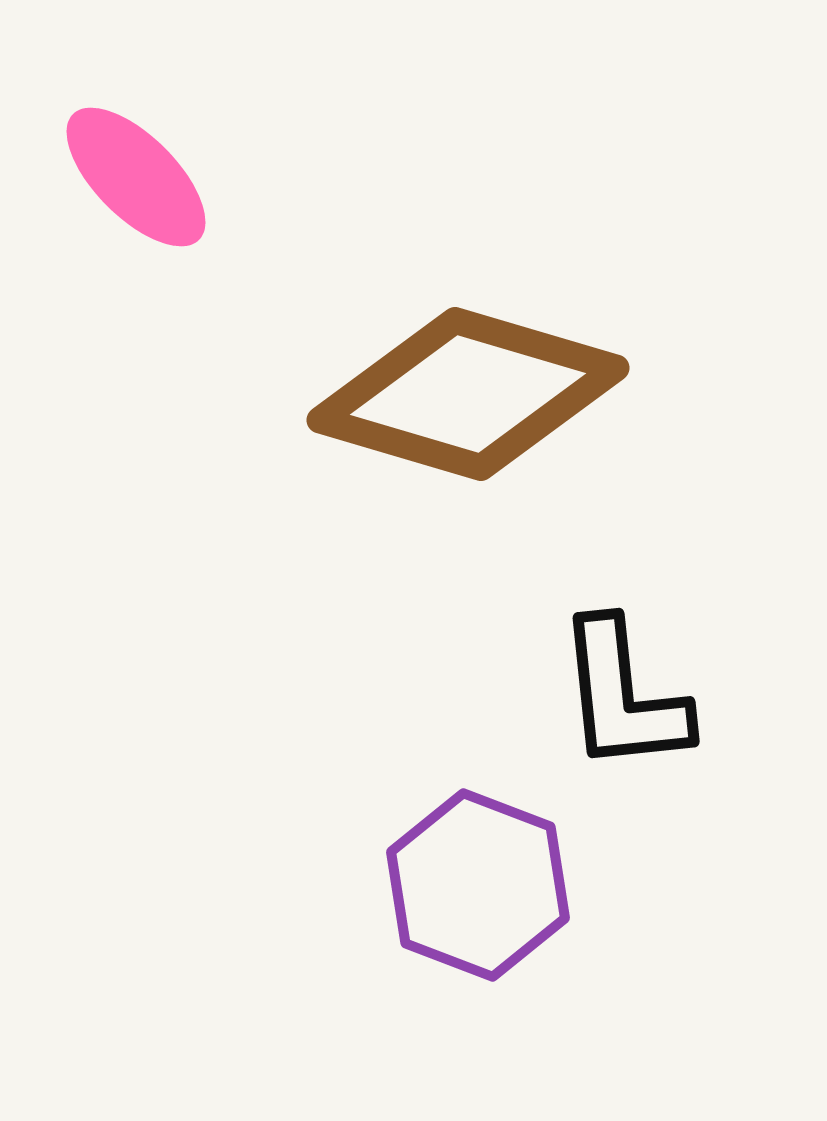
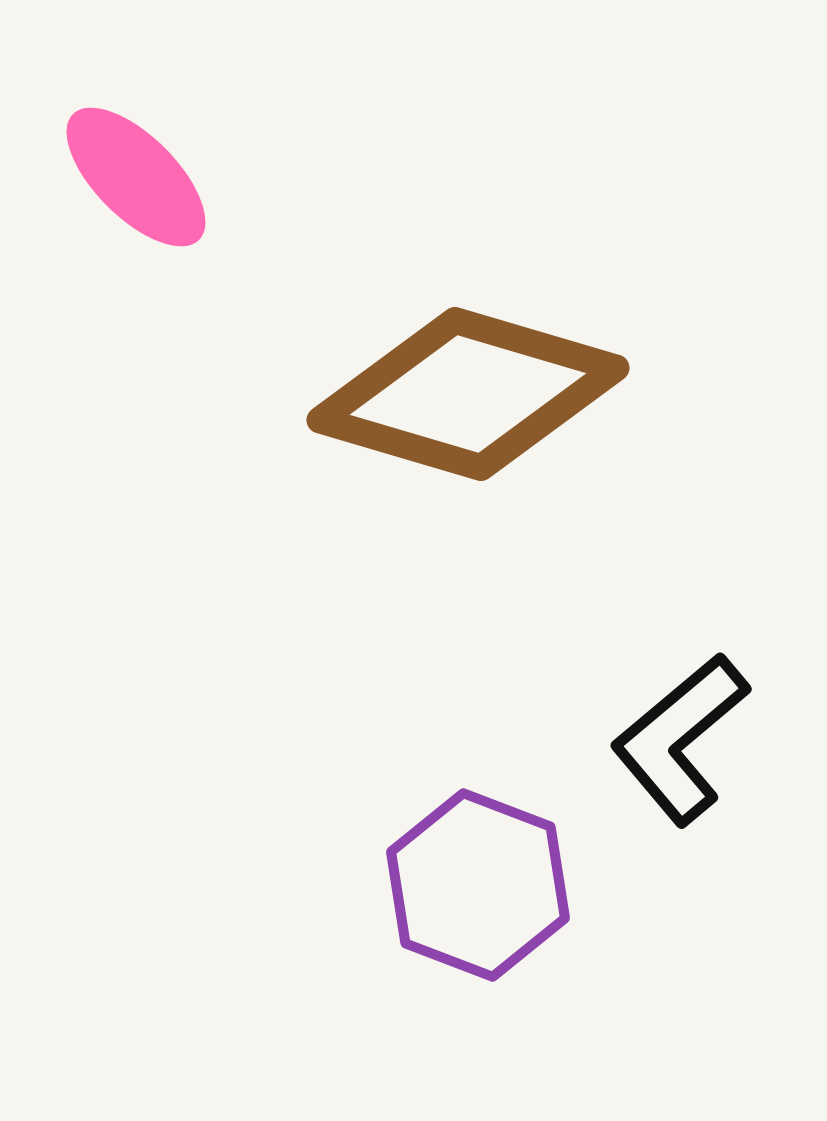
black L-shape: moved 57 px right, 43 px down; rotated 56 degrees clockwise
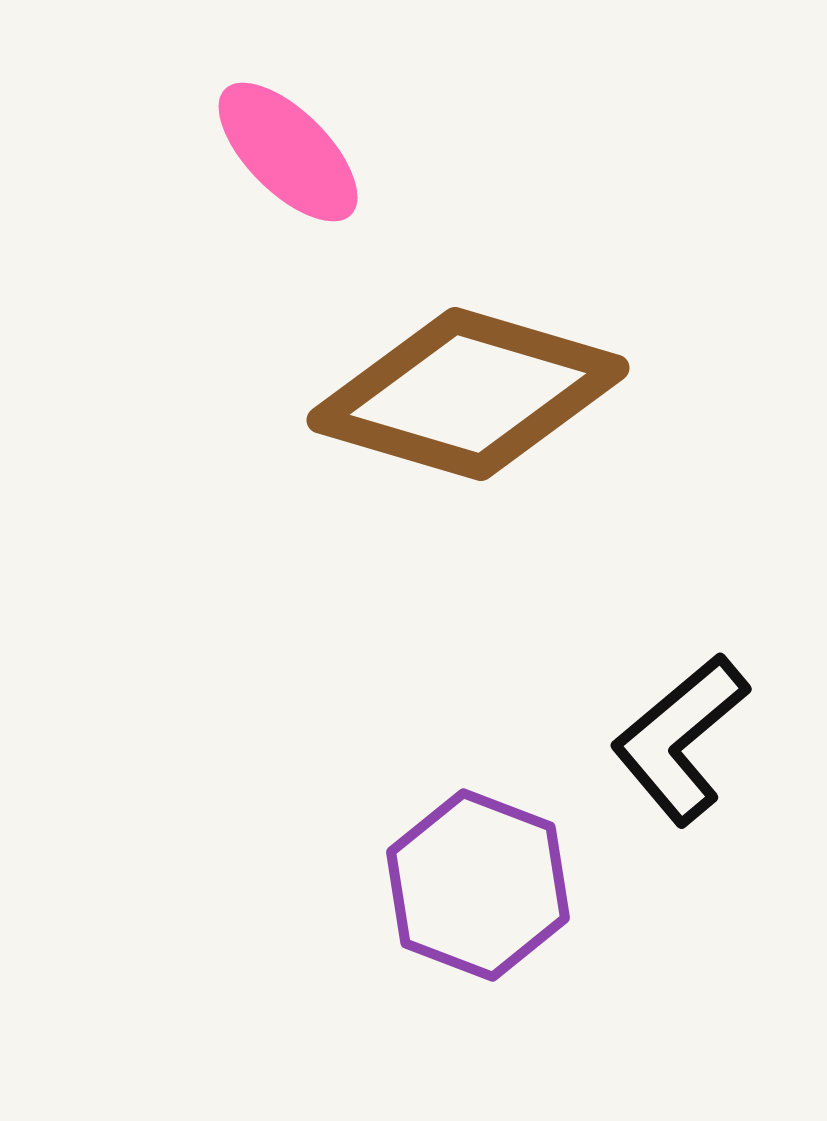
pink ellipse: moved 152 px right, 25 px up
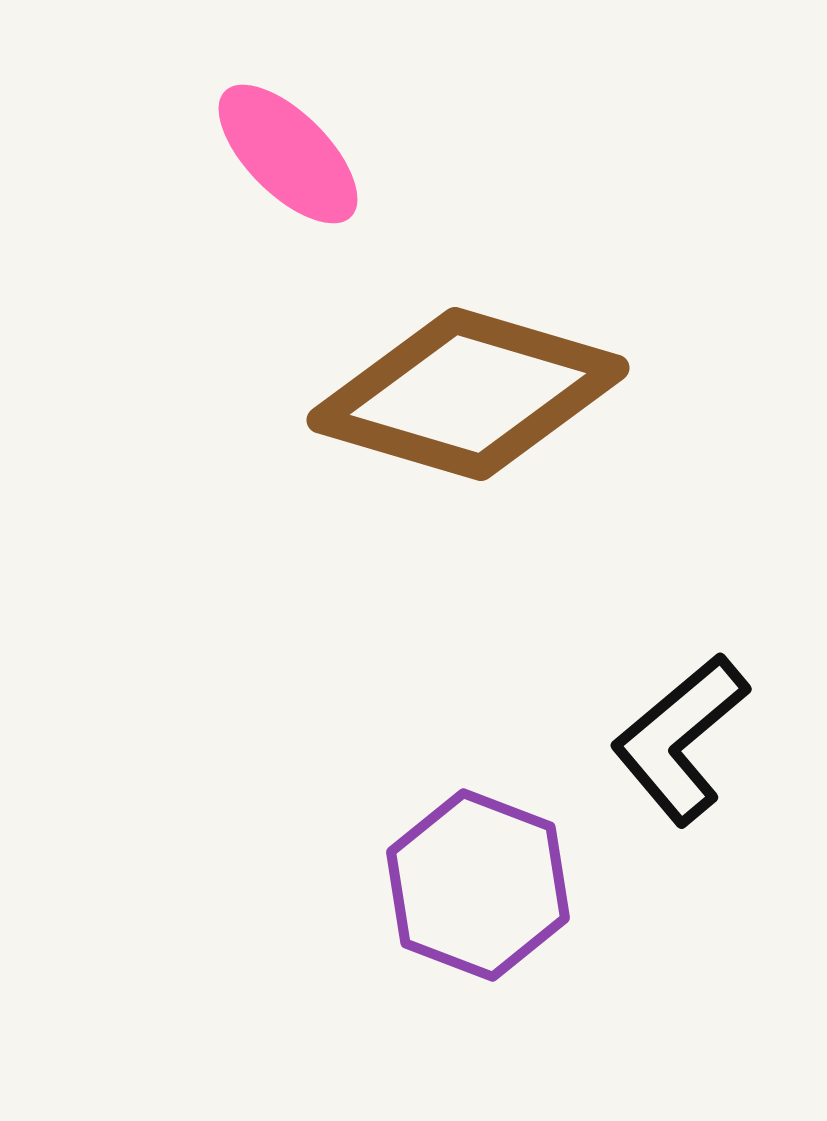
pink ellipse: moved 2 px down
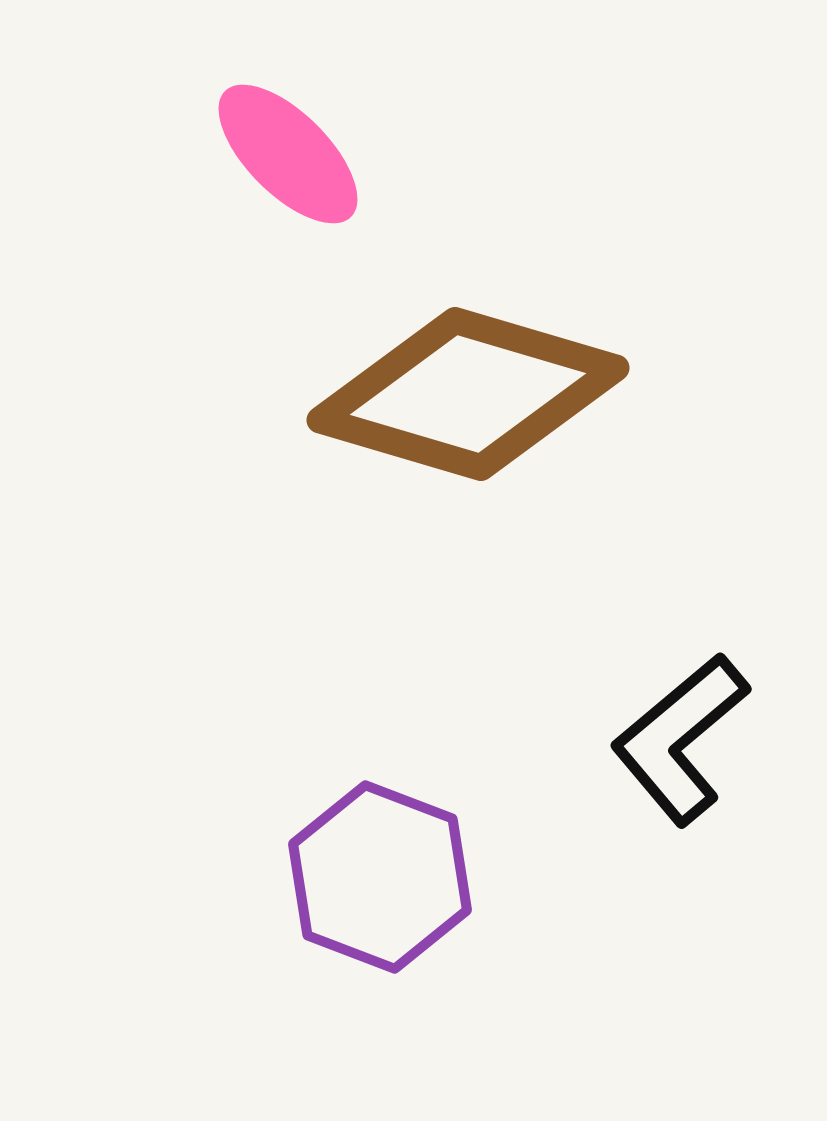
purple hexagon: moved 98 px left, 8 px up
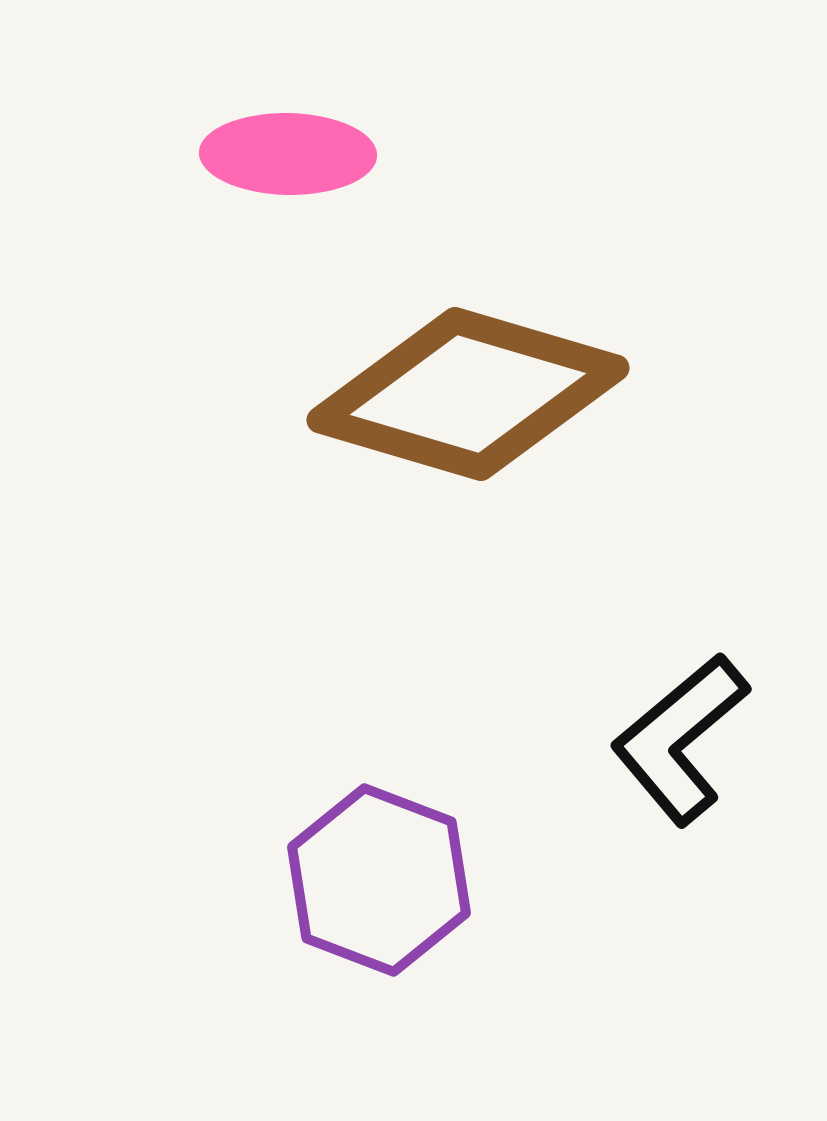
pink ellipse: rotated 44 degrees counterclockwise
purple hexagon: moved 1 px left, 3 px down
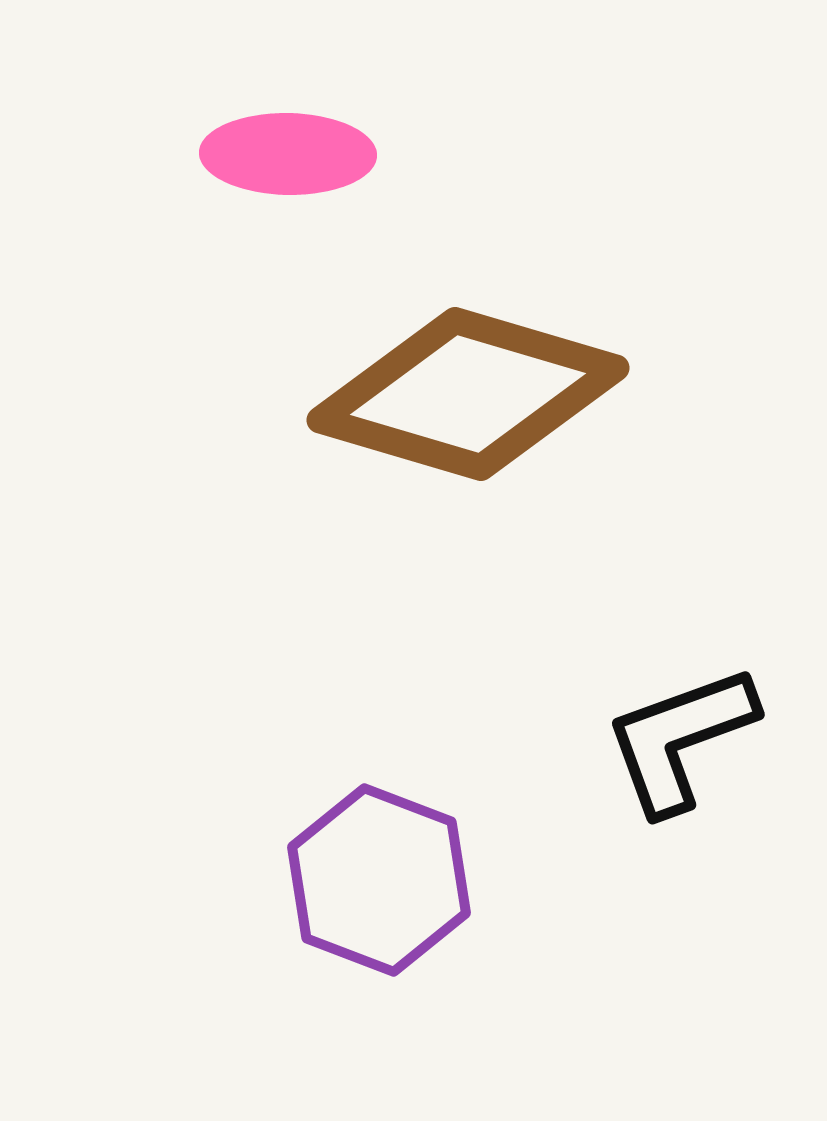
black L-shape: rotated 20 degrees clockwise
